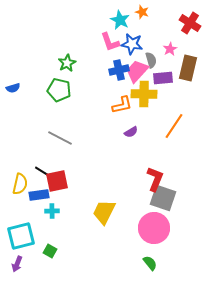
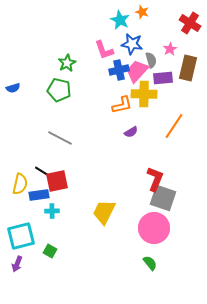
pink L-shape: moved 6 px left, 8 px down
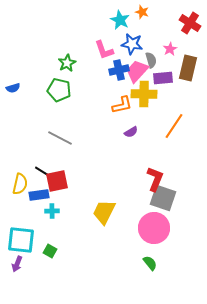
cyan square: moved 4 px down; rotated 20 degrees clockwise
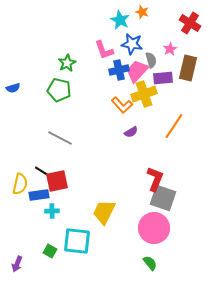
yellow cross: rotated 20 degrees counterclockwise
orange L-shape: rotated 60 degrees clockwise
cyan square: moved 56 px right, 1 px down
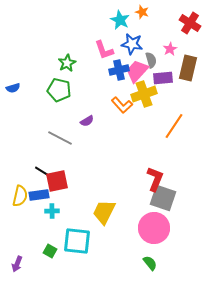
purple semicircle: moved 44 px left, 11 px up
yellow semicircle: moved 12 px down
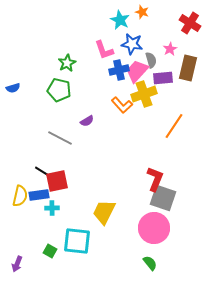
cyan cross: moved 3 px up
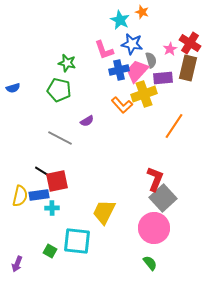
red cross: moved 20 px down
green star: rotated 30 degrees counterclockwise
gray square: rotated 28 degrees clockwise
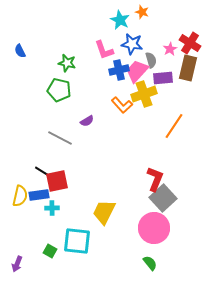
blue semicircle: moved 7 px right, 37 px up; rotated 80 degrees clockwise
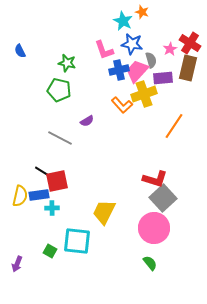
cyan star: moved 3 px right, 1 px down
red L-shape: rotated 85 degrees clockwise
